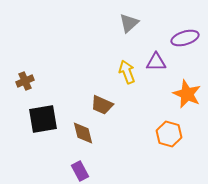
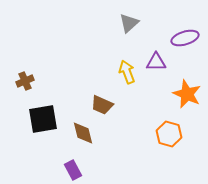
purple rectangle: moved 7 px left, 1 px up
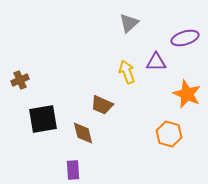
brown cross: moved 5 px left, 1 px up
purple rectangle: rotated 24 degrees clockwise
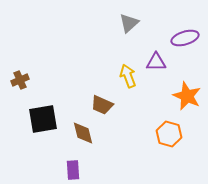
yellow arrow: moved 1 px right, 4 px down
orange star: moved 2 px down
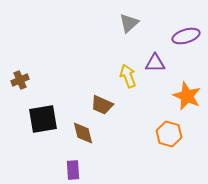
purple ellipse: moved 1 px right, 2 px up
purple triangle: moved 1 px left, 1 px down
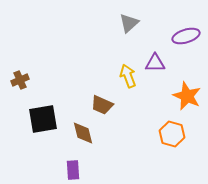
orange hexagon: moved 3 px right
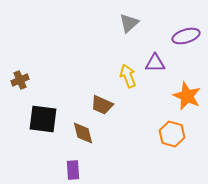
black square: rotated 16 degrees clockwise
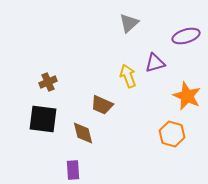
purple triangle: rotated 15 degrees counterclockwise
brown cross: moved 28 px right, 2 px down
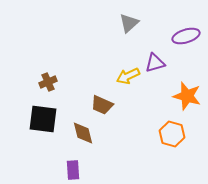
yellow arrow: rotated 95 degrees counterclockwise
orange star: rotated 8 degrees counterclockwise
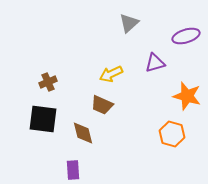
yellow arrow: moved 17 px left, 2 px up
